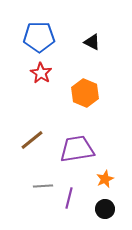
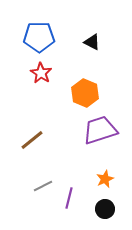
purple trapezoid: moved 23 px right, 19 px up; rotated 9 degrees counterclockwise
gray line: rotated 24 degrees counterclockwise
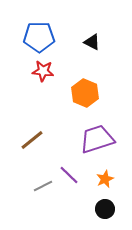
red star: moved 2 px right, 2 px up; rotated 25 degrees counterclockwise
purple trapezoid: moved 3 px left, 9 px down
purple line: moved 23 px up; rotated 60 degrees counterclockwise
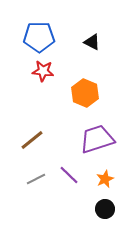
gray line: moved 7 px left, 7 px up
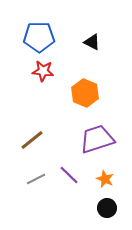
orange star: rotated 24 degrees counterclockwise
black circle: moved 2 px right, 1 px up
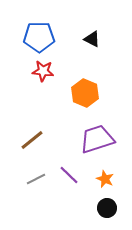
black triangle: moved 3 px up
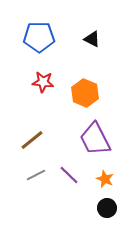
red star: moved 11 px down
purple trapezoid: moved 2 px left; rotated 99 degrees counterclockwise
gray line: moved 4 px up
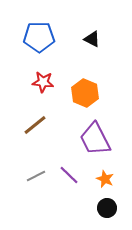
brown line: moved 3 px right, 15 px up
gray line: moved 1 px down
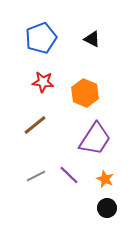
blue pentagon: moved 2 px right, 1 px down; rotated 20 degrees counterclockwise
purple trapezoid: rotated 120 degrees counterclockwise
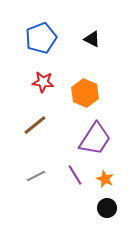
purple line: moved 6 px right; rotated 15 degrees clockwise
